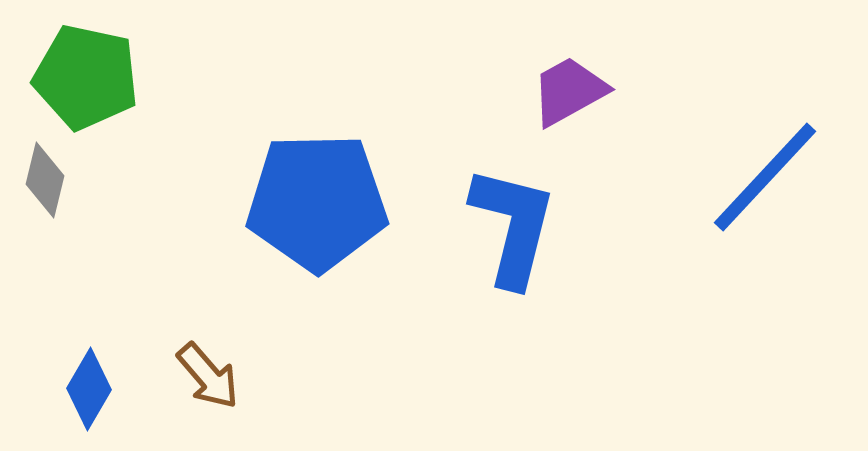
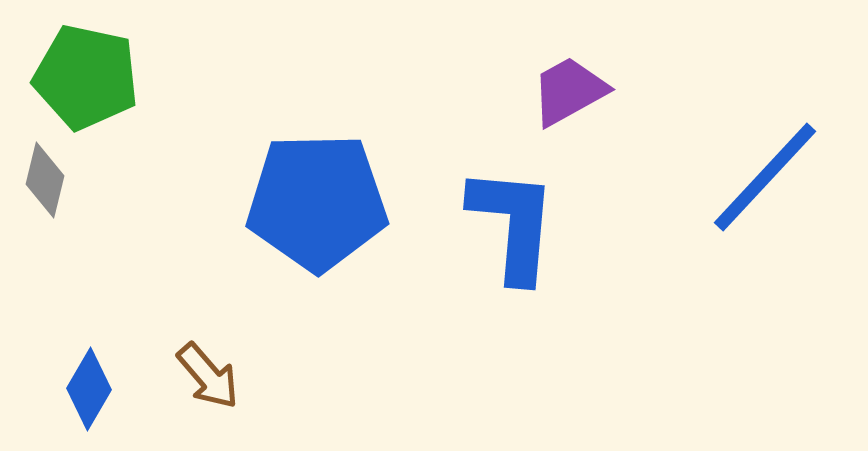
blue L-shape: moved 2 px up; rotated 9 degrees counterclockwise
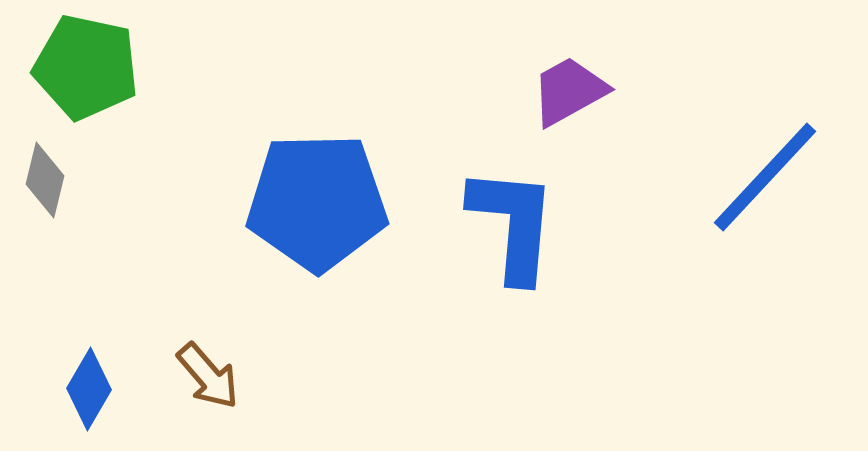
green pentagon: moved 10 px up
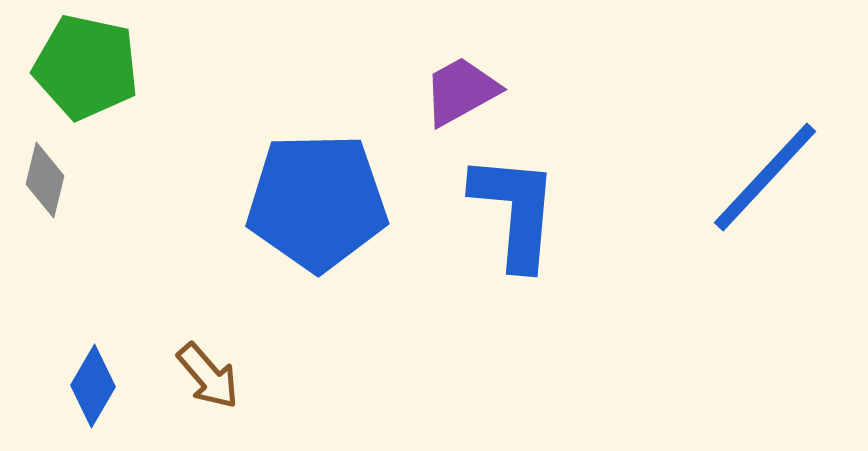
purple trapezoid: moved 108 px left
blue L-shape: moved 2 px right, 13 px up
blue diamond: moved 4 px right, 3 px up
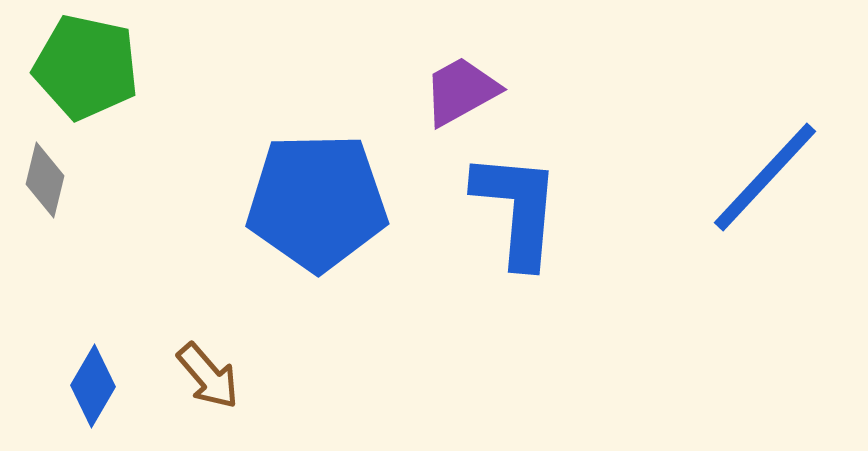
blue L-shape: moved 2 px right, 2 px up
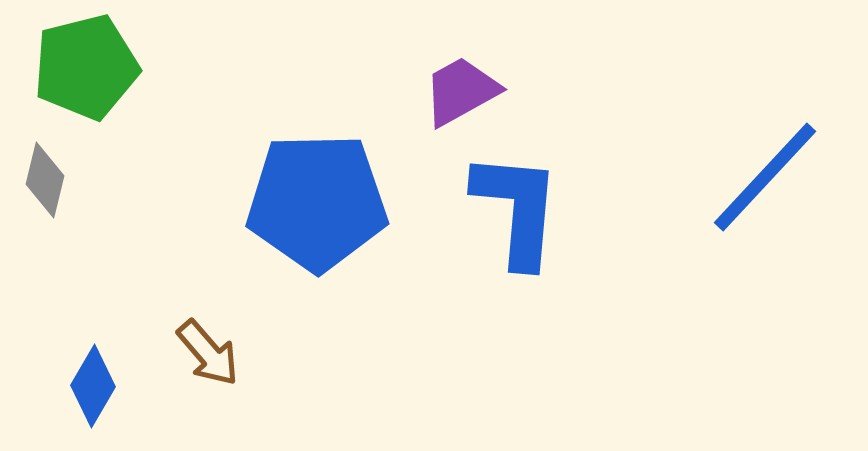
green pentagon: rotated 26 degrees counterclockwise
brown arrow: moved 23 px up
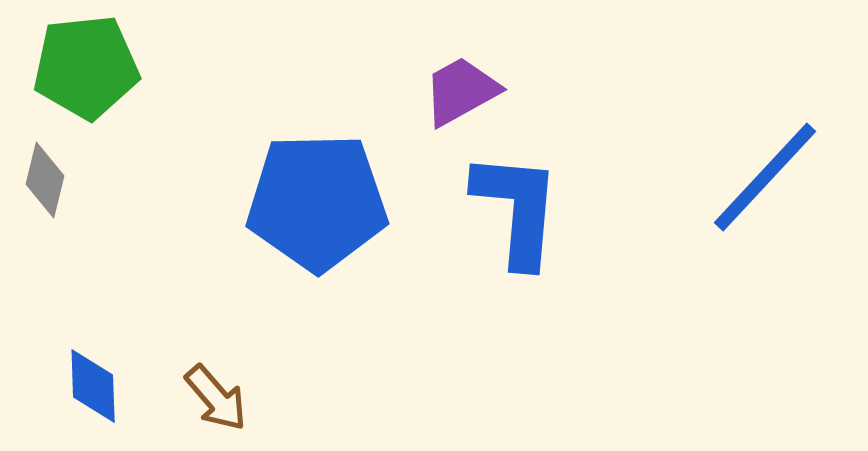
green pentagon: rotated 8 degrees clockwise
brown arrow: moved 8 px right, 45 px down
blue diamond: rotated 32 degrees counterclockwise
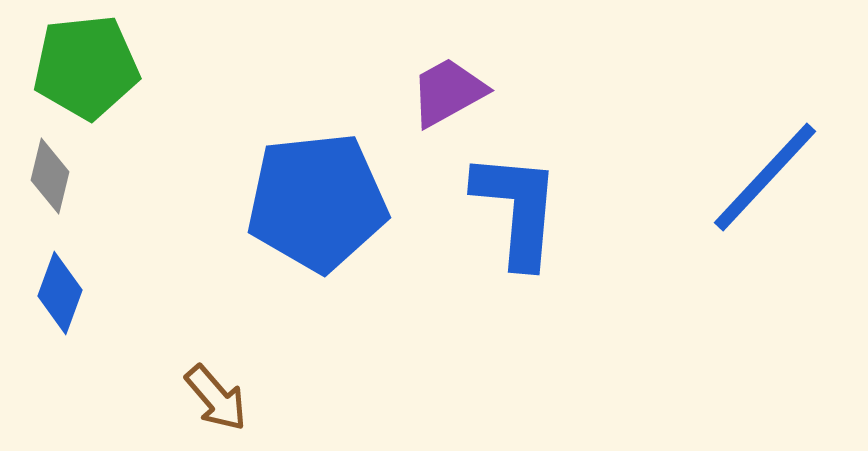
purple trapezoid: moved 13 px left, 1 px down
gray diamond: moved 5 px right, 4 px up
blue pentagon: rotated 5 degrees counterclockwise
blue diamond: moved 33 px left, 93 px up; rotated 22 degrees clockwise
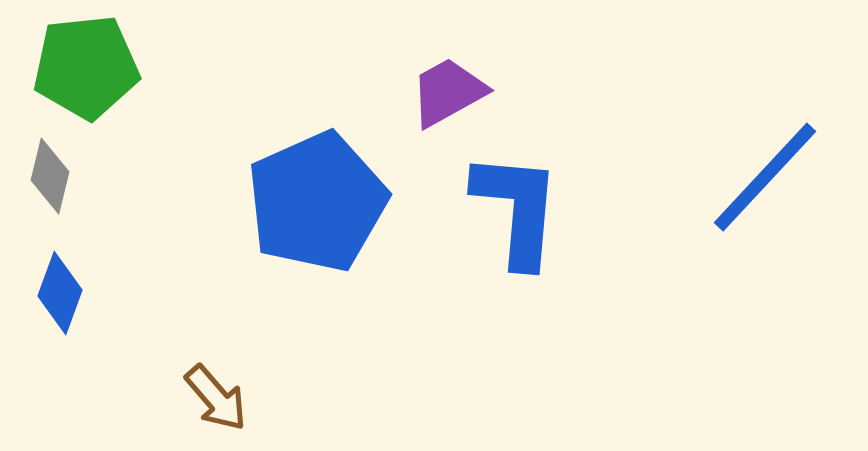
blue pentagon: rotated 18 degrees counterclockwise
